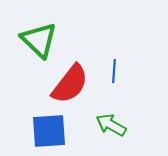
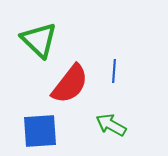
blue square: moved 9 px left
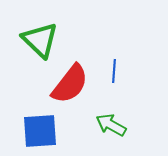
green triangle: moved 1 px right
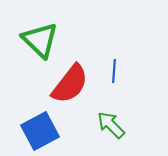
green arrow: rotated 16 degrees clockwise
blue square: rotated 24 degrees counterclockwise
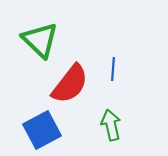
blue line: moved 1 px left, 2 px up
green arrow: rotated 32 degrees clockwise
blue square: moved 2 px right, 1 px up
